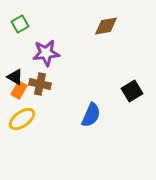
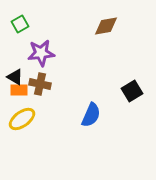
purple star: moved 5 px left
orange rectangle: rotated 60 degrees clockwise
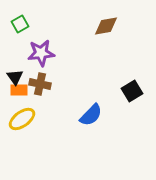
black triangle: rotated 24 degrees clockwise
blue semicircle: rotated 20 degrees clockwise
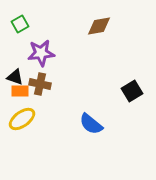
brown diamond: moved 7 px left
black triangle: rotated 36 degrees counterclockwise
orange rectangle: moved 1 px right, 1 px down
blue semicircle: moved 9 px down; rotated 85 degrees clockwise
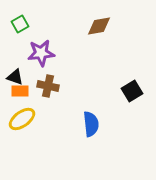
brown cross: moved 8 px right, 2 px down
blue semicircle: rotated 135 degrees counterclockwise
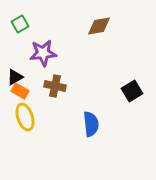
purple star: moved 2 px right
black triangle: rotated 48 degrees counterclockwise
brown cross: moved 7 px right
orange rectangle: rotated 30 degrees clockwise
yellow ellipse: moved 3 px right, 2 px up; rotated 72 degrees counterclockwise
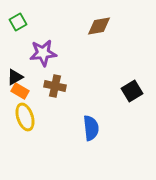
green square: moved 2 px left, 2 px up
blue semicircle: moved 4 px down
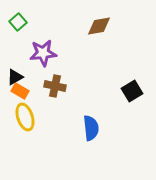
green square: rotated 12 degrees counterclockwise
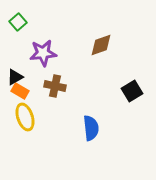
brown diamond: moved 2 px right, 19 px down; rotated 10 degrees counterclockwise
